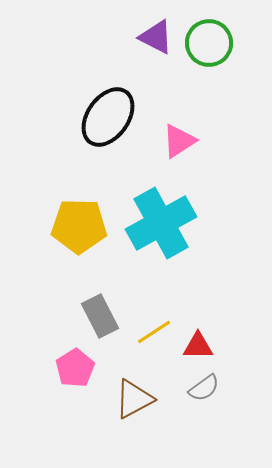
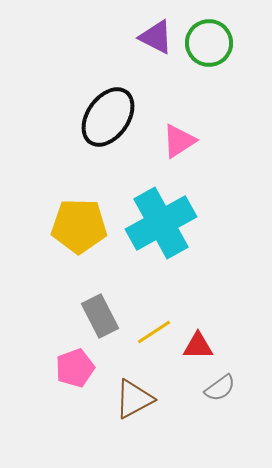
pink pentagon: rotated 12 degrees clockwise
gray semicircle: moved 16 px right
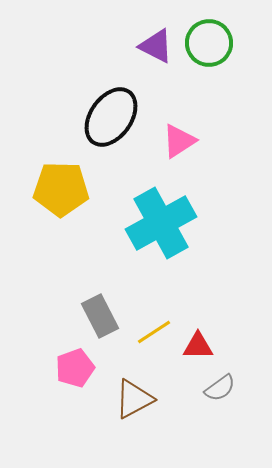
purple triangle: moved 9 px down
black ellipse: moved 3 px right
yellow pentagon: moved 18 px left, 37 px up
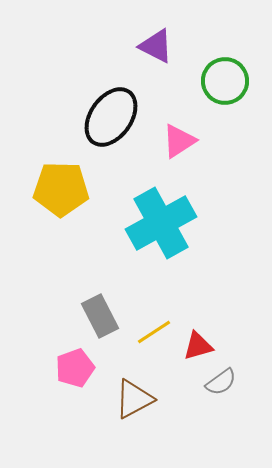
green circle: moved 16 px right, 38 px down
red triangle: rotated 16 degrees counterclockwise
gray semicircle: moved 1 px right, 6 px up
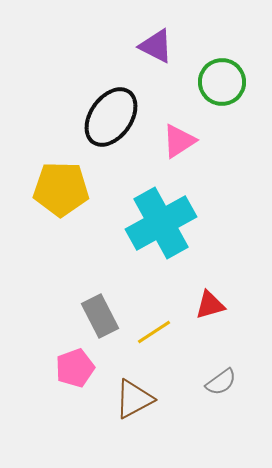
green circle: moved 3 px left, 1 px down
red triangle: moved 12 px right, 41 px up
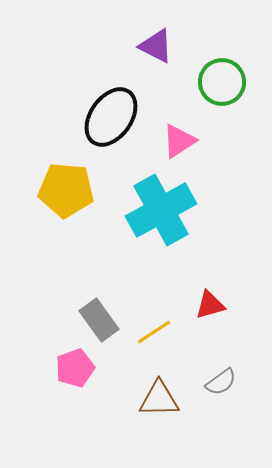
yellow pentagon: moved 5 px right, 1 px down; rotated 4 degrees clockwise
cyan cross: moved 13 px up
gray rectangle: moved 1 px left, 4 px down; rotated 9 degrees counterclockwise
brown triangle: moved 25 px right; rotated 27 degrees clockwise
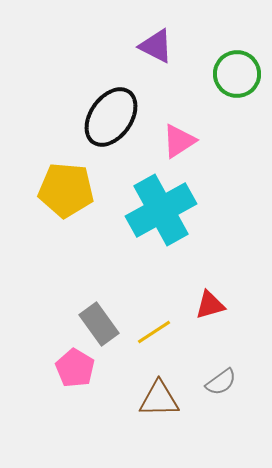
green circle: moved 15 px right, 8 px up
gray rectangle: moved 4 px down
pink pentagon: rotated 21 degrees counterclockwise
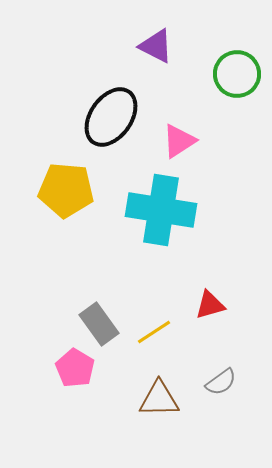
cyan cross: rotated 38 degrees clockwise
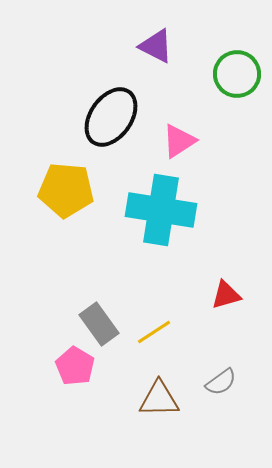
red triangle: moved 16 px right, 10 px up
pink pentagon: moved 2 px up
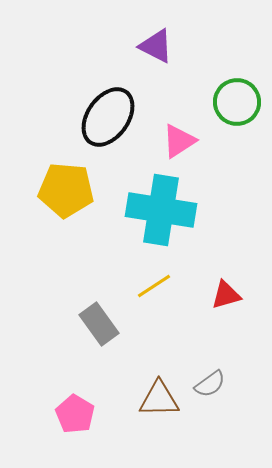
green circle: moved 28 px down
black ellipse: moved 3 px left
yellow line: moved 46 px up
pink pentagon: moved 48 px down
gray semicircle: moved 11 px left, 2 px down
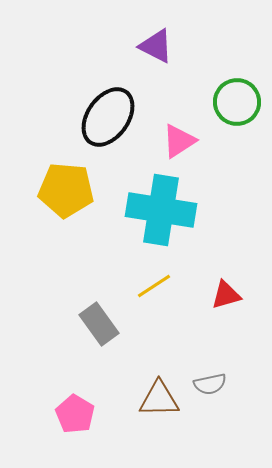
gray semicircle: rotated 24 degrees clockwise
